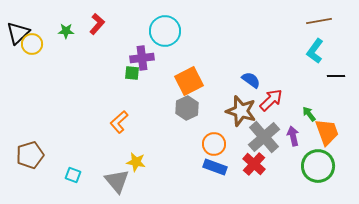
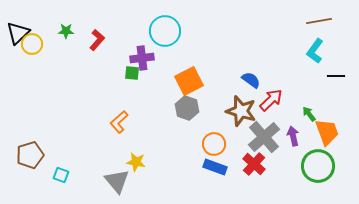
red L-shape: moved 16 px down
gray hexagon: rotated 15 degrees counterclockwise
cyan square: moved 12 px left
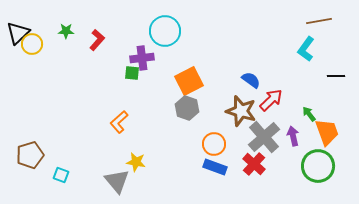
cyan L-shape: moved 9 px left, 2 px up
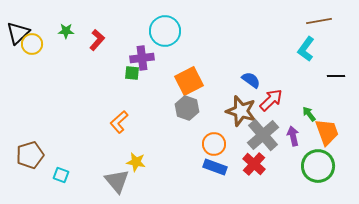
gray cross: moved 1 px left, 2 px up
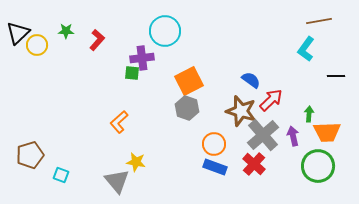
yellow circle: moved 5 px right, 1 px down
green arrow: rotated 42 degrees clockwise
orange trapezoid: rotated 108 degrees clockwise
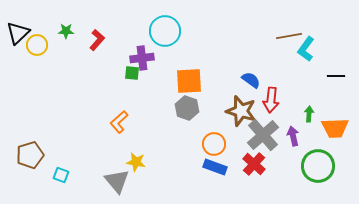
brown line: moved 30 px left, 15 px down
orange square: rotated 24 degrees clockwise
red arrow: rotated 140 degrees clockwise
orange trapezoid: moved 8 px right, 4 px up
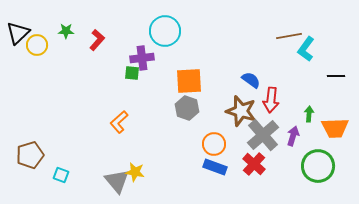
purple arrow: rotated 30 degrees clockwise
yellow star: moved 1 px left, 10 px down
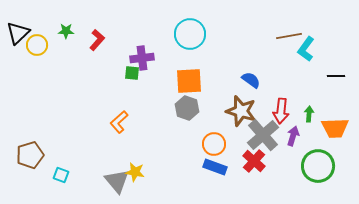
cyan circle: moved 25 px right, 3 px down
red arrow: moved 10 px right, 11 px down
red cross: moved 3 px up
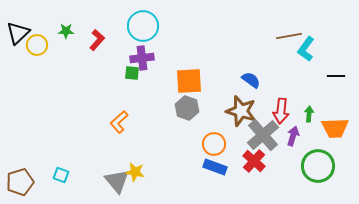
cyan circle: moved 47 px left, 8 px up
brown pentagon: moved 10 px left, 27 px down
